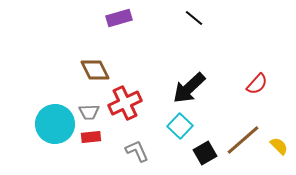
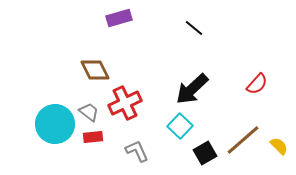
black line: moved 10 px down
black arrow: moved 3 px right, 1 px down
gray trapezoid: rotated 140 degrees counterclockwise
red rectangle: moved 2 px right
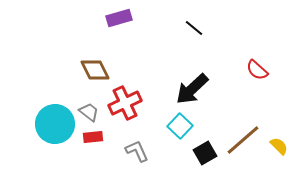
red semicircle: moved 14 px up; rotated 90 degrees clockwise
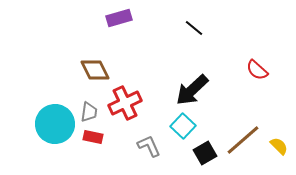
black arrow: moved 1 px down
gray trapezoid: rotated 60 degrees clockwise
cyan square: moved 3 px right
red rectangle: rotated 18 degrees clockwise
gray L-shape: moved 12 px right, 5 px up
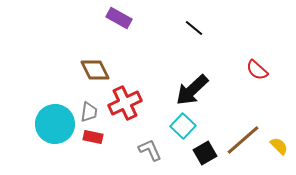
purple rectangle: rotated 45 degrees clockwise
gray L-shape: moved 1 px right, 4 px down
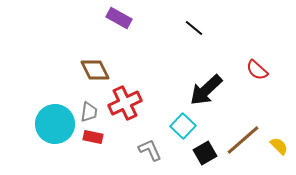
black arrow: moved 14 px right
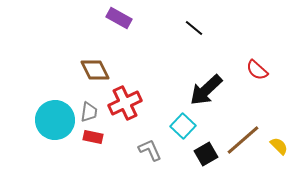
cyan circle: moved 4 px up
black square: moved 1 px right, 1 px down
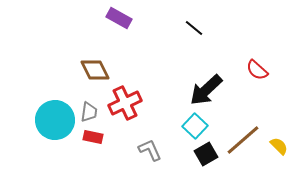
cyan square: moved 12 px right
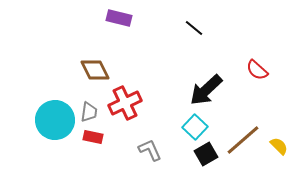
purple rectangle: rotated 15 degrees counterclockwise
cyan square: moved 1 px down
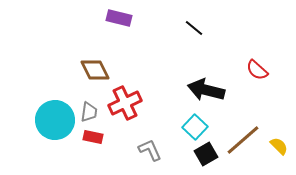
black arrow: rotated 57 degrees clockwise
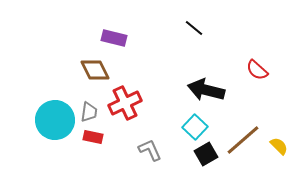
purple rectangle: moved 5 px left, 20 px down
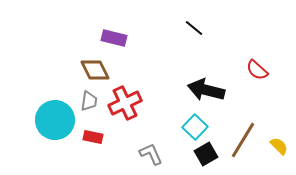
gray trapezoid: moved 11 px up
brown line: rotated 18 degrees counterclockwise
gray L-shape: moved 1 px right, 4 px down
